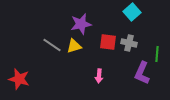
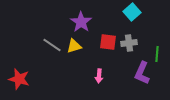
purple star: moved 2 px up; rotated 25 degrees counterclockwise
gray cross: rotated 21 degrees counterclockwise
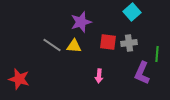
purple star: rotated 20 degrees clockwise
yellow triangle: rotated 21 degrees clockwise
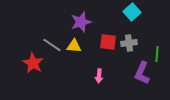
red star: moved 14 px right, 16 px up; rotated 15 degrees clockwise
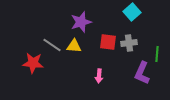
red star: rotated 25 degrees counterclockwise
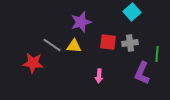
gray cross: moved 1 px right
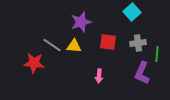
gray cross: moved 8 px right
red star: moved 1 px right
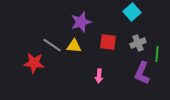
gray cross: rotated 14 degrees counterclockwise
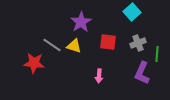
purple star: rotated 15 degrees counterclockwise
yellow triangle: rotated 14 degrees clockwise
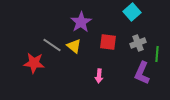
yellow triangle: rotated 21 degrees clockwise
